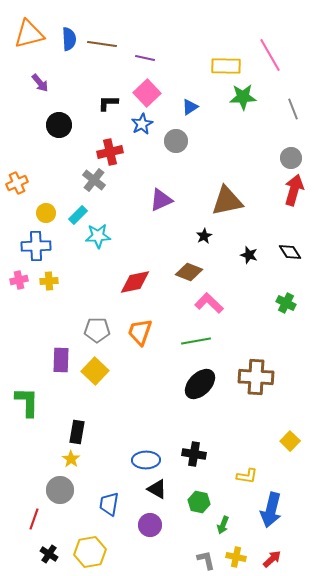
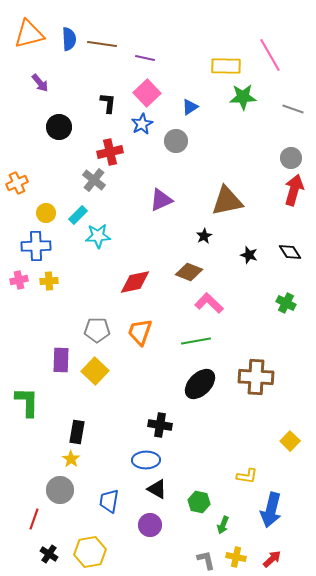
black L-shape at (108, 103): rotated 95 degrees clockwise
gray line at (293, 109): rotated 50 degrees counterclockwise
black circle at (59, 125): moved 2 px down
black cross at (194, 454): moved 34 px left, 29 px up
blue trapezoid at (109, 504): moved 3 px up
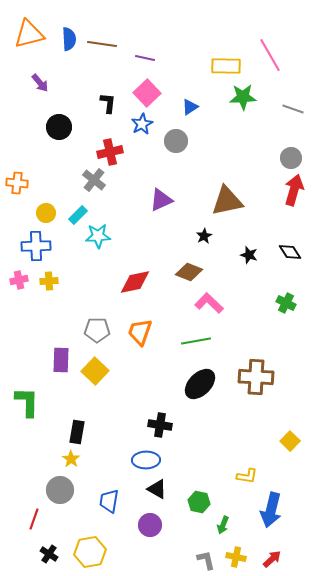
orange cross at (17, 183): rotated 30 degrees clockwise
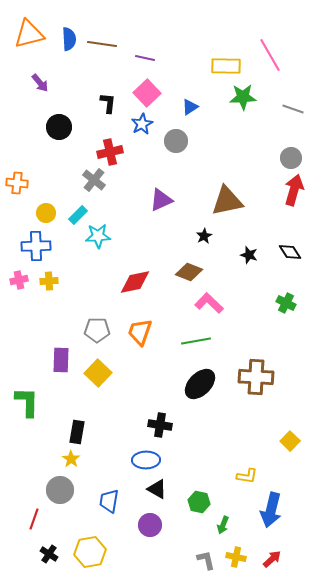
yellow square at (95, 371): moved 3 px right, 2 px down
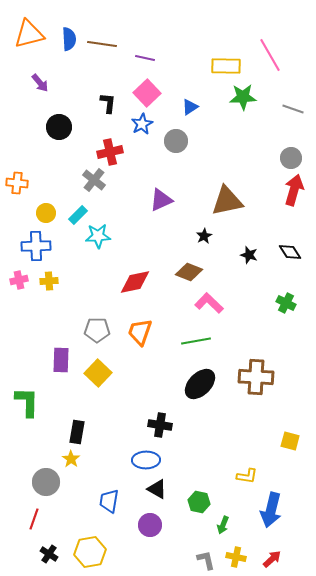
yellow square at (290, 441): rotated 30 degrees counterclockwise
gray circle at (60, 490): moved 14 px left, 8 px up
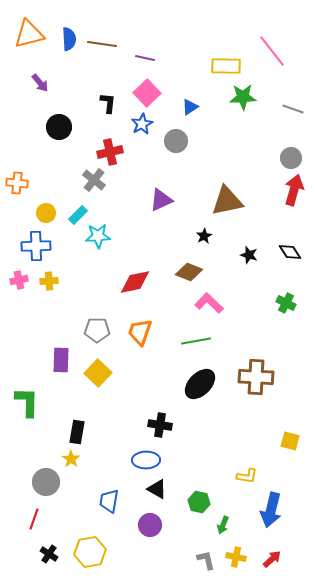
pink line at (270, 55): moved 2 px right, 4 px up; rotated 8 degrees counterclockwise
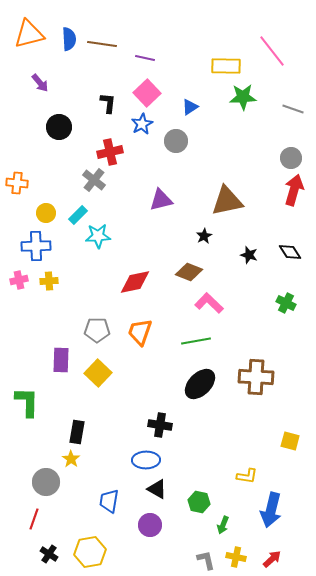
purple triangle at (161, 200): rotated 10 degrees clockwise
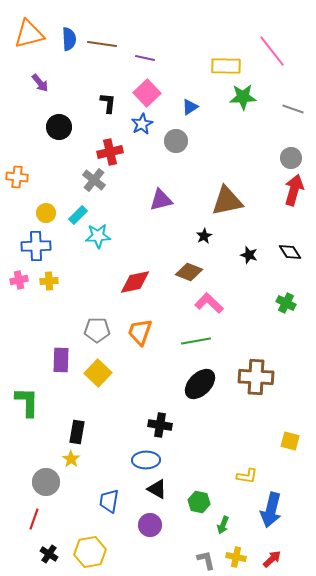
orange cross at (17, 183): moved 6 px up
